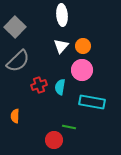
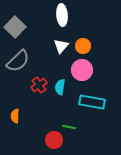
red cross: rotated 14 degrees counterclockwise
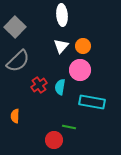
pink circle: moved 2 px left
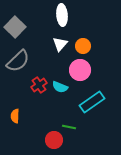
white triangle: moved 1 px left, 2 px up
cyan semicircle: rotated 77 degrees counterclockwise
cyan rectangle: rotated 45 degrees counterclockwise
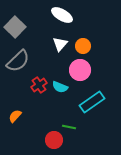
white ellipse: rotated 55 degrees counterclockwise
orange semicircle: rotated 40 degrees clockwise
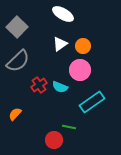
white ellipse: moved 1 px right, 1 px up
gray square: moved 2 px right
white triangle: rotated 14 degrees clockwise
orange semicircle: moved 2 px up
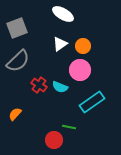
gray square: moved 1 px down; rotated 25 degrees clockwise
red cross: rotated 21 degrees counterclockwise
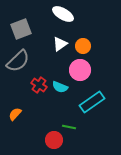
gray square: moved 4 px right, 1 px down
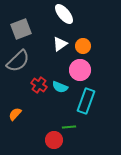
white ellipse: moved 1 px right; rotated 20 degrees clockwise
cyan rectangle: moved 6 px left, 1 px up; rotated 35 degrees counterclockwise
green line: rotated 16 degrees counterclockwise
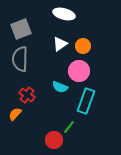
white ellipse: rotated 35 degrees counterclockwise
gray semicircle: moved 2 px right, 2 px up; rotated 135 degrees clockwise
pink circle: moved 1 px left, 1 px down
red cross: moved 12 px left, 10 px down
green line: rotated 48 degrees counterclockwise
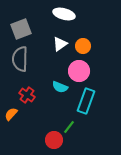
orange semicircle: moved 4 px left
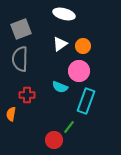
red cross: rotated 35 degrees counterclockwise
orange semicircle: rotated 32 degrees counterclockwise
